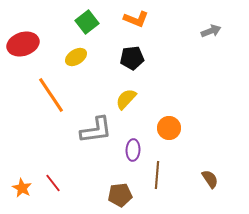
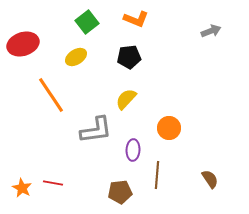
black pentagon: moved 3 px left, 1 px up
red line: rotated 42 degrees counterclockwise
brown pentagon: moved 3 px up
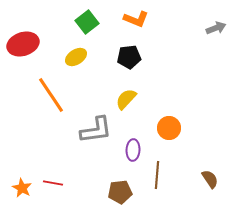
gray arrow: moved 5 px right, 3 px up
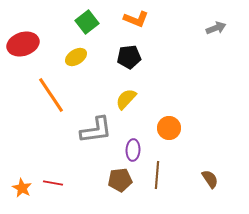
brown pentagon: moved 12 px up
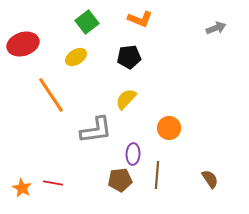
orange L-shape: moved 4 px right
purple ellipse: moved 4 px down
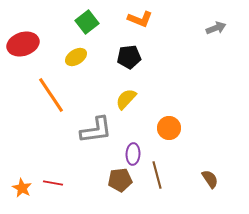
brown line: rotated 20 degrees counterclockwise
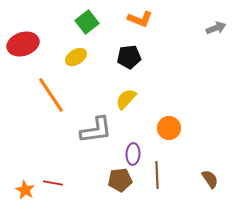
brown line: rotated 12 degrees clockwise
orange star: moved 3 px right, 2 px down
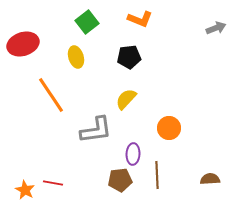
yellow ellipse: rotated 75 degrees counterclockwise
brown semicircle: rotated 60 degrees counterclockwise
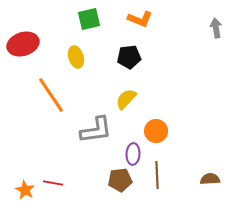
green square: moved 2 px right, 3 px up; rotated 25 degrees clockwise
gray arrow: rotated 78 degrees counterclockwise
orange circle: moved 13 px left, 3 px down
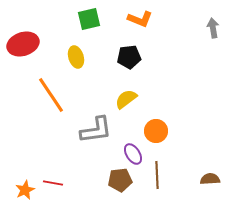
gray arrow: moved 3 px left
yellow semicircle: rotated 10 degrees clockwise
purple ellipse: rotated 35 degrees counterclockwise
orange star: rotated 18 degrees clockwise
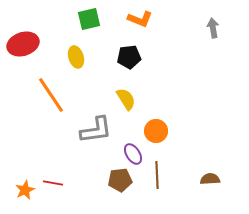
yellow semicircle: rotated 95 degrees clockwise
